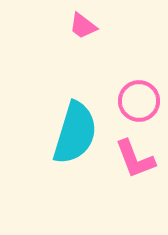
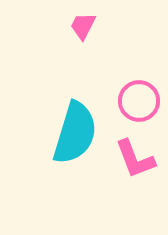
pink trapezoid: rotated 80 degrees clockwise
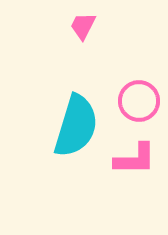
cyan semicircle: moved 1 px right, 7 px up
pink L-shape: rotated 69 degrees counterclockwise
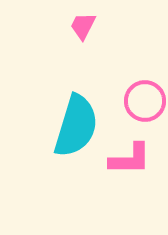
pink circle: moved 6 px right
pink L-shape: moved 5 px left
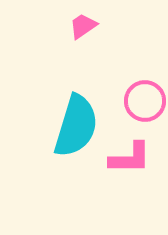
pink trapezoid: rotated 28 degrees clockwise
pink L-shape: moved 1 px up
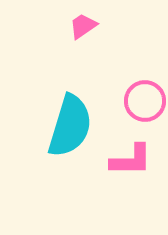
cyan semicircle: moved 6 px left
pink L-shape: moved 1 px right, 2 px down
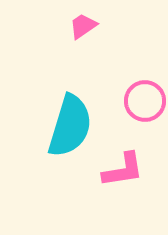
pink L-shape: moved 8 px left, 10 px down; rotated 9 degrees counterclockwise
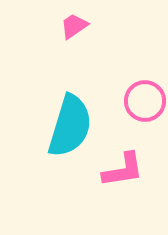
pink trapezoid: moved 9 px left
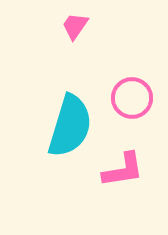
pink trapezoid: moved 1 px right; rotated 20 degrees counterclockwise
pink circle: moved 13 px left, 3 px up
